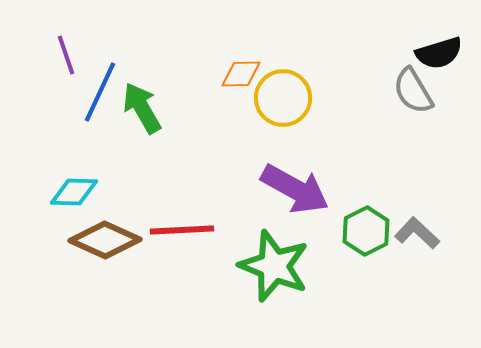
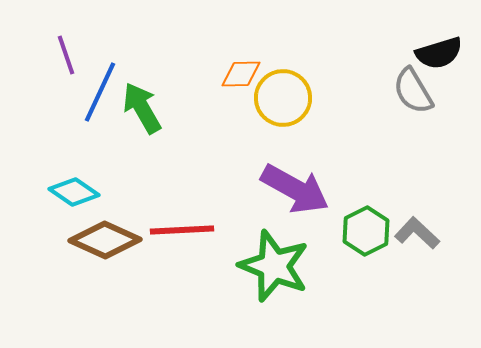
cyan diamond: rotated 33 degrees clockwise
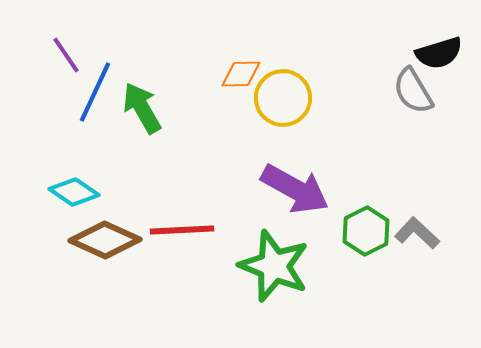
purple line: rotated 15 degrees counterclockwise
blue line: moved 5 px left
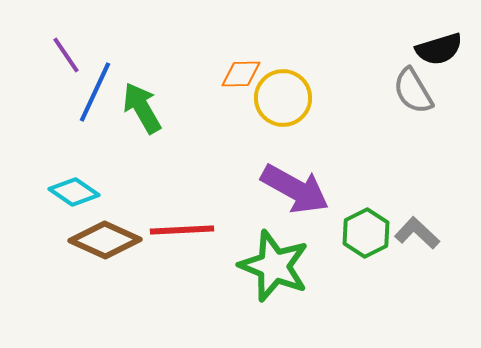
black semicircle: moved 4 px up
green hexagon: moved 2 px down
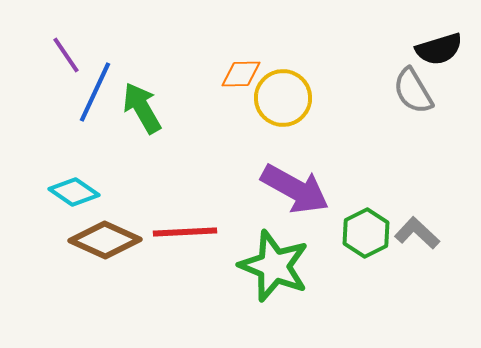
red line: moved 3 px right, 2 px down
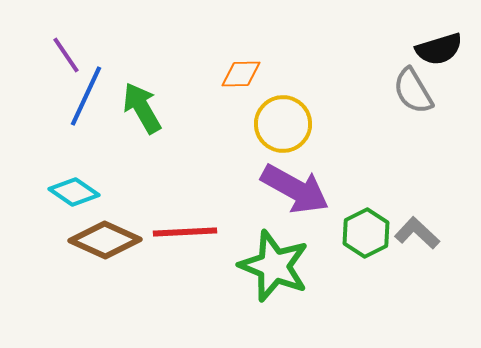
blue line: moved 9 px left, 4 px down
yellow circle: moved 26 px down
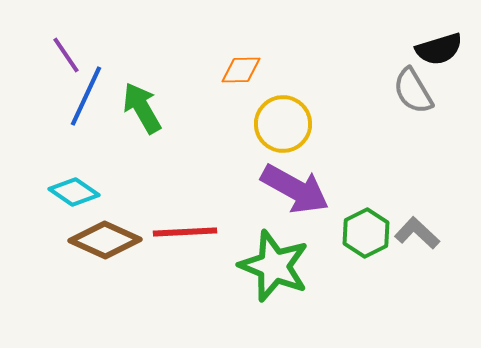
orange diamond: moved 4 px up
